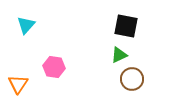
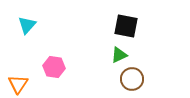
cyan triangle: moved 1 px right
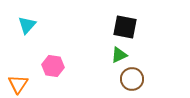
black square: moved 1 px left, 1 px down
pink hexagon: moved 1 px left, 1 px up
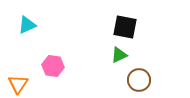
cyan triangle: rotated 24 degrees clockwise
brown circle: moved 7 px right, 1 px down
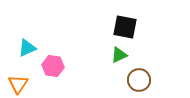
cyan triangle: moved 23 px down
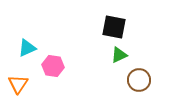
black square: moved 11 px left
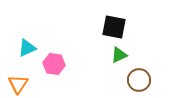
pink hexagon: moved 1 px right, 2 px up
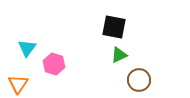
cyan triangle: rotated 30 degrees counterclockwise
pink hexagon: rotated 10 degrees clockwise
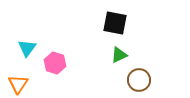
black square: moved 1 px right, 4 px up
pink hexagon: moved 1 px right, 1 px up
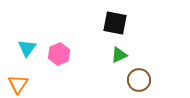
pink hexagon: moved 4 px right, 9 px up; rotated 20 degrees clockwise
